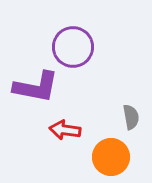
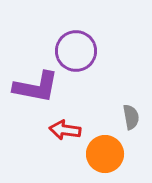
purple circle: moved 3 px right, 4 px down
orange circle: moved 6 px left, 3 px up
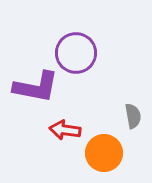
purple circle: moved 2 px down
gray semicircle: moved 2 px right, 1 px up
orange circle: moved 1 px left, 1 px up
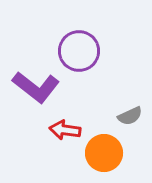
purple circle: moved 3 px right, 2 px up
purple L-shape: rotated 27 degrees clockwise
gray semicircle: moved 3 px left; rotated 75 degrees clockwise
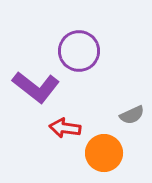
gray semicircle: moved 2 px right, 1 px up
red arrow: moved 2 px up
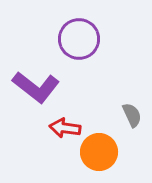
purple circle: moved 12 px up
gray semicircle: rotated 90 degrees counterclockwise
orange circle: moved 5 px left, 1 px up
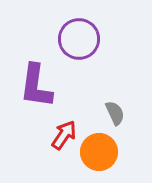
purple L-shape: moved 1 px up; rotated 60 degrees clockwise
gray semicircle: moved 17 px left, 2 px up
red arrow: moved 1 px left, 7 px down; rotated 116 degrees clockwise
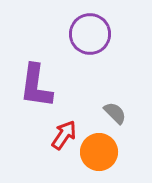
purple circle: moved 11 px right, 5 px up
gray semicircle: rotated 20 degrees counterclockwise
